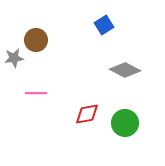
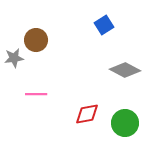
pink line: moved 1 px down
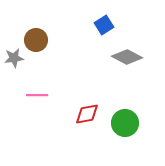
gray diamond: moved 2 px right, 13 px up
pink line: moved 1 px right, 1 px down
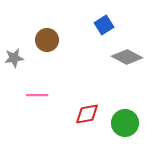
brown circle: moved 11 px right
